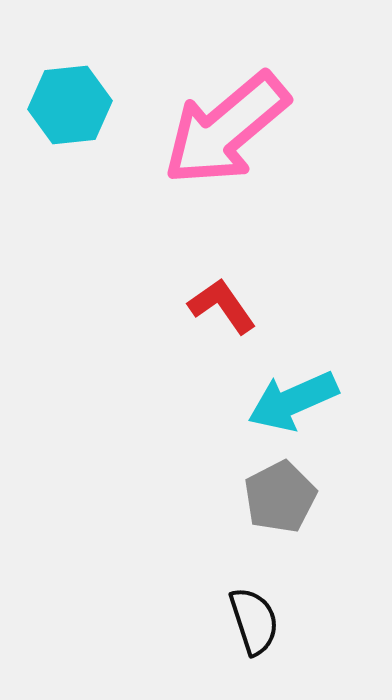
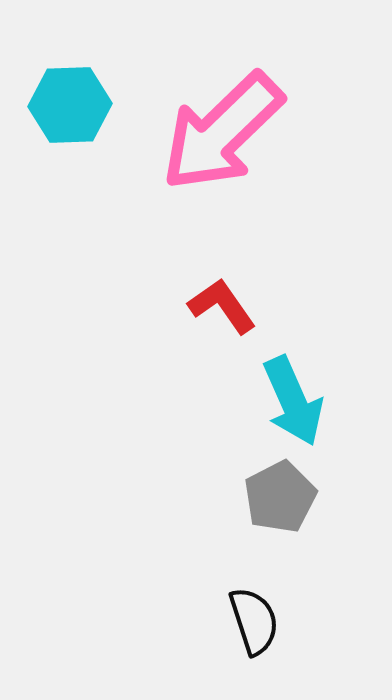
cyan hexagon: rotated 4 degrees clockwise
pink arrow: moved 4 px left, 3 px down; rotated 4 degrees counterclockwise
cyan arrow: rotated 90 degrees counterclockwise
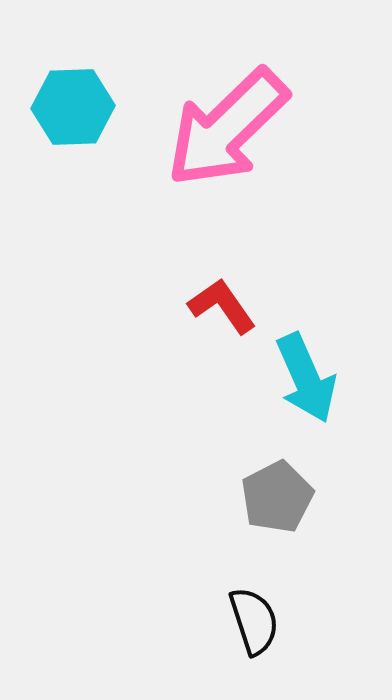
cyan hexagon: moved 3 px right, 2 px down
pink arrow: moved 5 px right, 4 px up
cyan arrow: moved 13 px right, 23 px up
gray pentagon: moved 3 px left
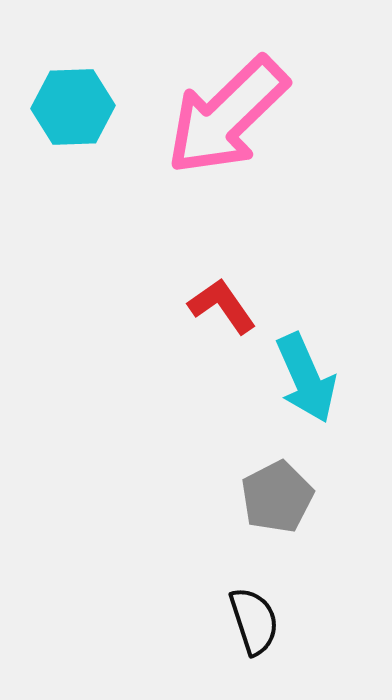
pink arrow: moved 12 px up
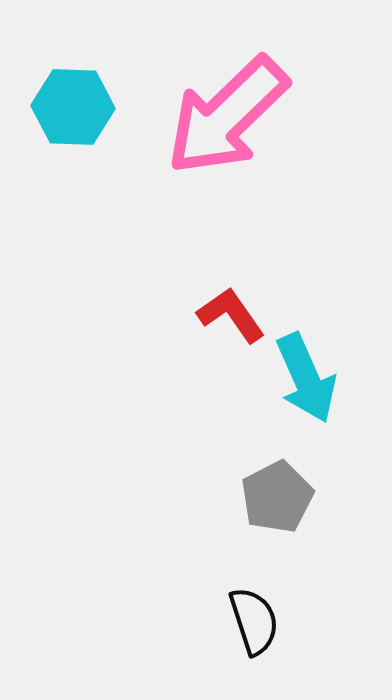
cyan hexagon: rotated 4 degrees clockwise
red L-shape: moved 9 px right, 9 px down
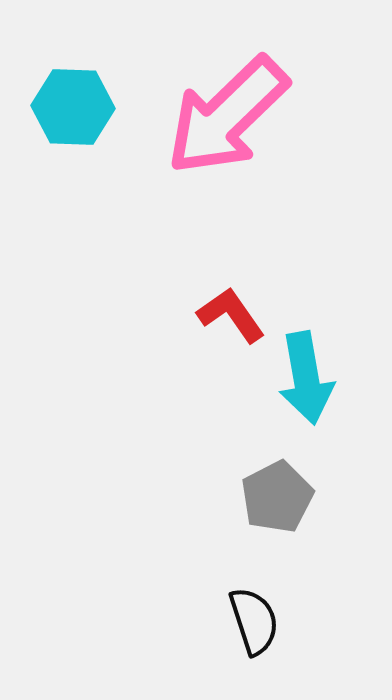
cyan arrow: rotated 14 degrees clockwise
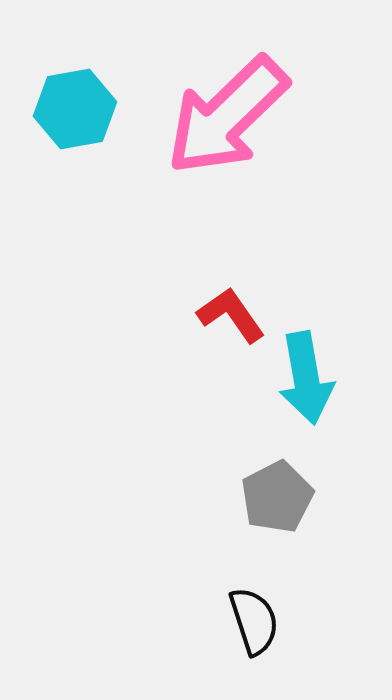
cyan hexagon: moved 2 px right, 2 px down; rotated 12 degrees counterclockwise
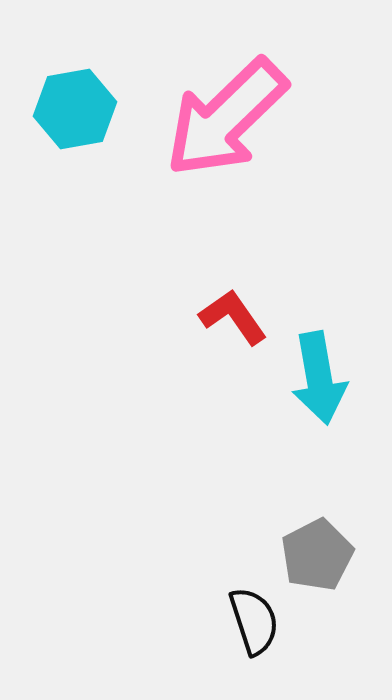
pink arrow: moved 1 px left, 2 px down
red L-shape: moved 2 px right, 2 px down
cyan arrow: moved 13 px right
gray pentagon: moved 40 px right, 58 px down
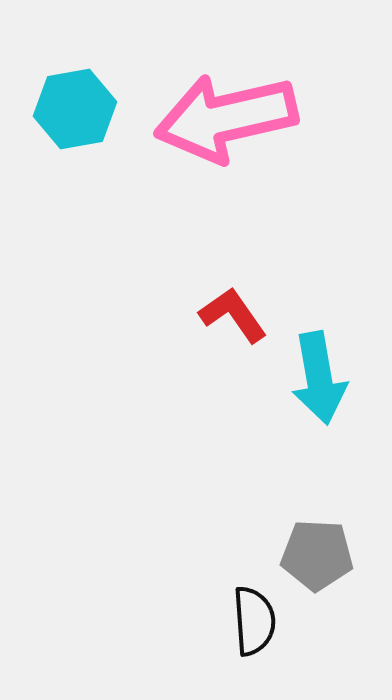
pink arrow: rotated 31 degrees clockwise
red L-shape: moved 2 px up
gray pentagon: rotated 30 degrees clockwise
black semicircle: rotated 14 degrees clockwise
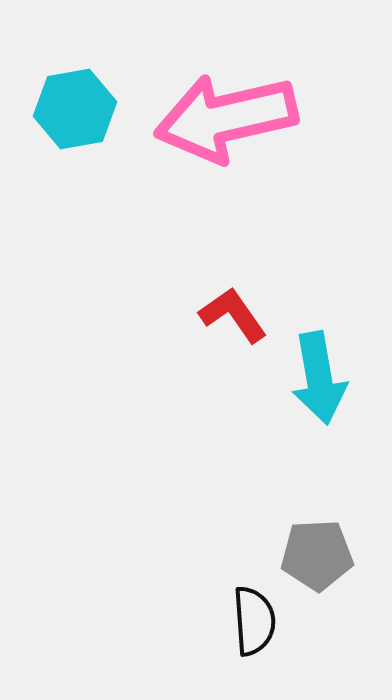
gray pentagon: rotated 6 degrees counterclockwise
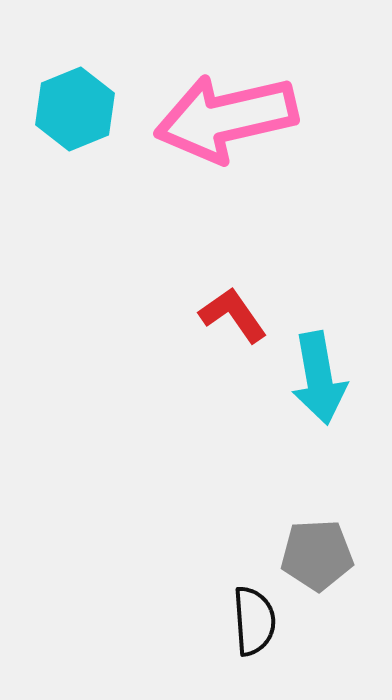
cyan hexagon: rotated 12 degrees counterclockwise
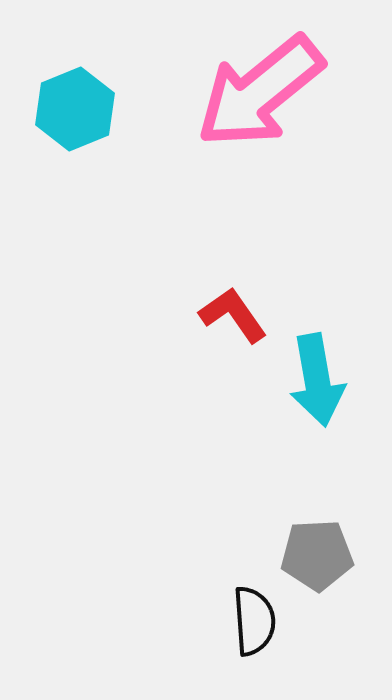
pink arrow: moved 34 px right, 26 px up; rotated 26 degrees counterclockwise
cyan arrow: moved 2 px left, 2 px down
